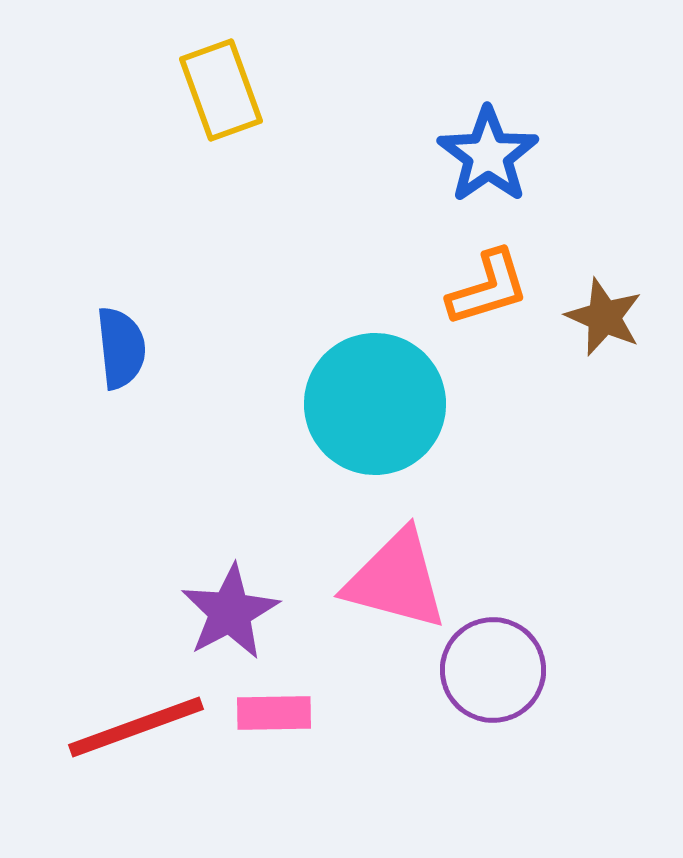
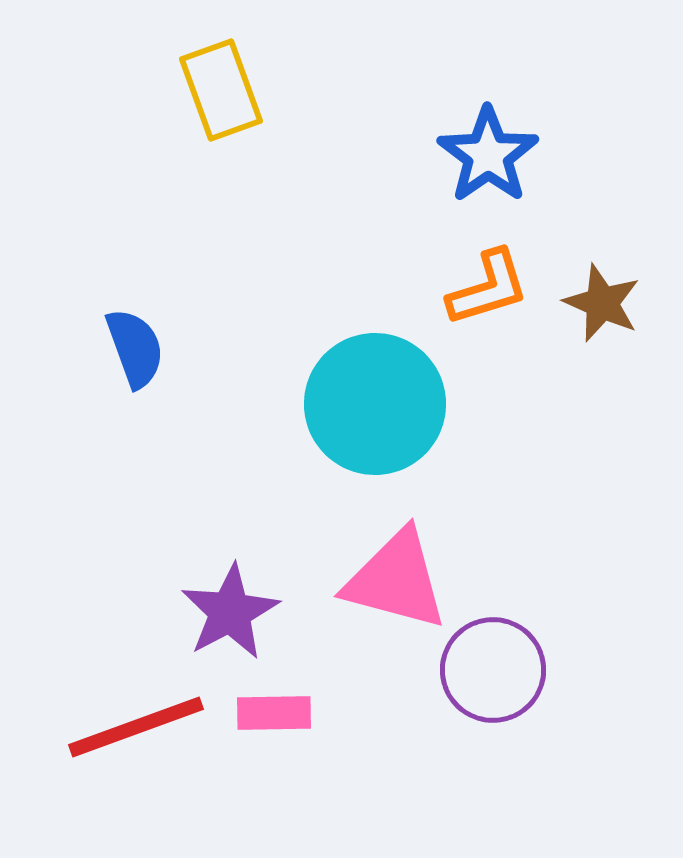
brown star: moved 2 px left, 14 px up
blue semicircle: moved 14 px right; rotated 14 degrees counterclockwise
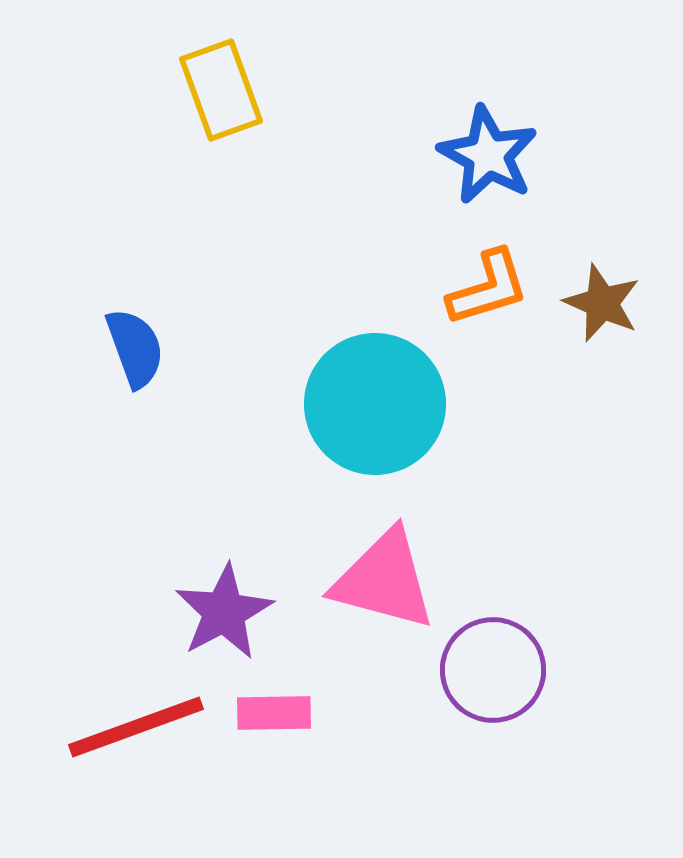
blue star: rotated 8 degrees counterclockwise
pink triangle: moved 12 px left
purple star: moved 6 px left
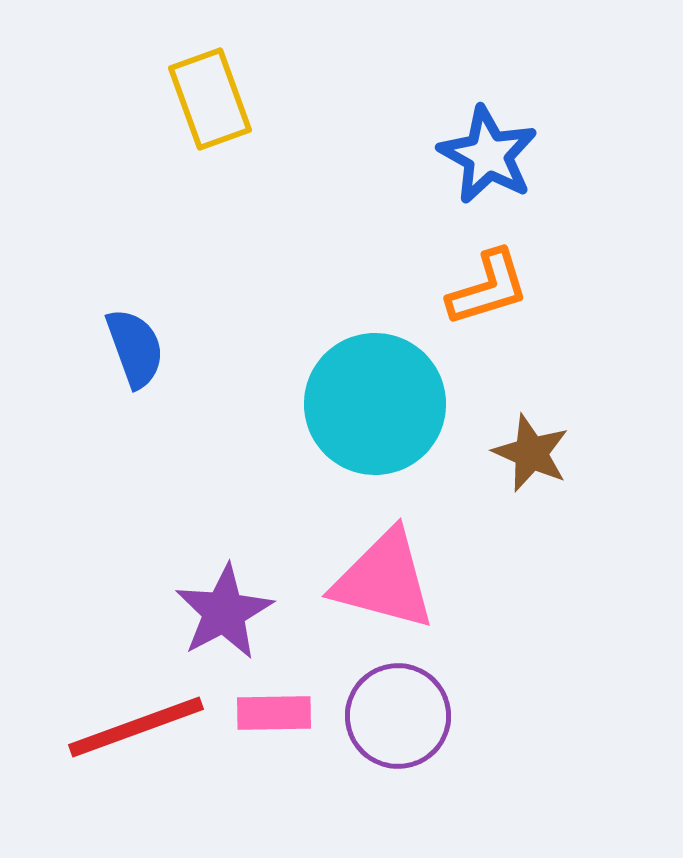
yellow rectangle: moved 11 px left, 9 px down
brown star: moved 71 px left, 150 px down
purple circle: moved 95 px left, 46 px down
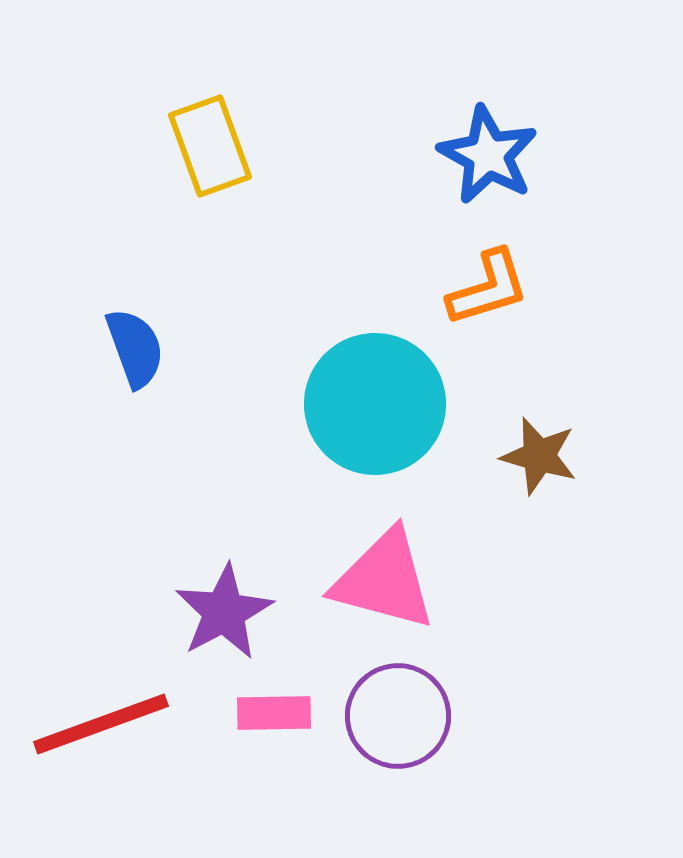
yellow rectangle: moved 47 px down
brown star: moved 8 px right, 3 px down; rotated 8 degrees counterclockwise
red line: moved 35 px left, 3 px up
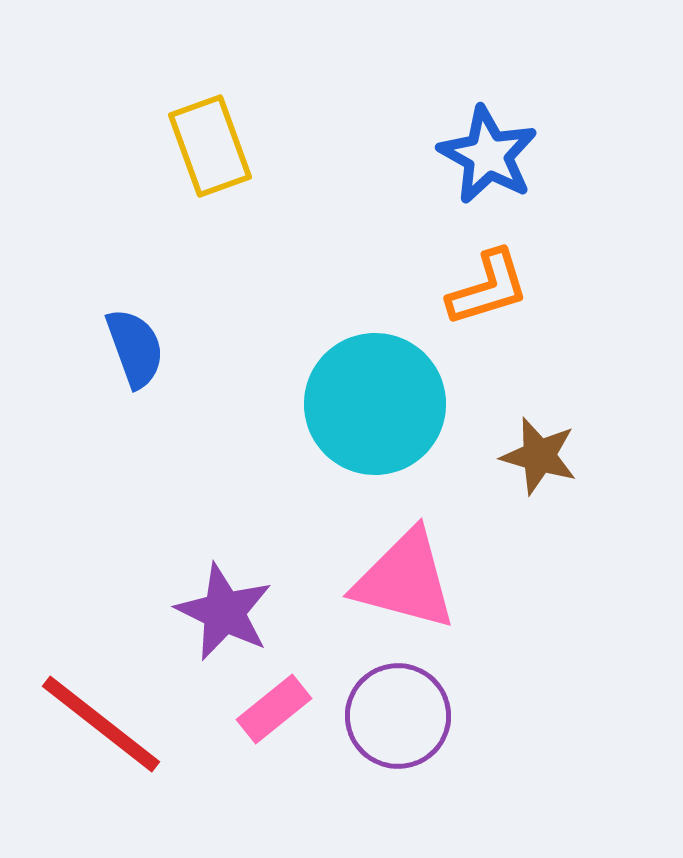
pink triangle: moved 21 px right
purple star: rotated 18 degrees counterclockwise
pink rectangle: moved 4 px up; rotated 38 degrees counterclockwise
red line: rotated 58 degrees clockwise
